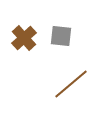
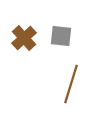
brown line: rotated 33 degrees counterclockwise
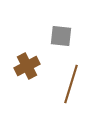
brown cross: moved 3 px right, 28 px down; rotated 15 degrees clockwise
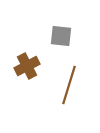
brown line: moved 2 px left, 1 px down
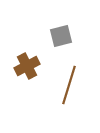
gray square: rotated 20 degrees counterclockwise
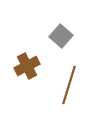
gray square: rotated 35 degrees counterclockwise
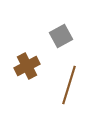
gray square: rotated 20 degrees clockwise
